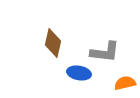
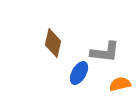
blue ellipse: rotated 70 degrees counterclockwise
orange semicircle: moved 5 px left, 1 px down
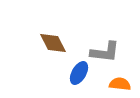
brown diamond: rotated 40 degrees counterclockwise
orange semicircle: rotated 20 degrees clockwise
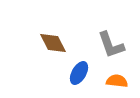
gray L-shape: moved 6 px right, 7 px up; rotated 64 degrees clockwise
orange semicircle: moved 3 px left, 3 px up
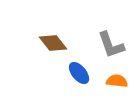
brown diamond: rotated 12 degrees counterclockwise
blue ellipse: rotated 70 degrees counterclockwise
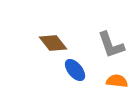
blue ellipse: moved 4 px left, 3 px up
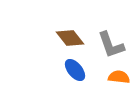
brown diamond: moved 17 px right, 5 px up
orange semicircle: moved 2 px right, 4 px up
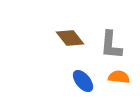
gray L-shape: rotated 24 degrees clockwise
blue ellipse: moved 8 px right, 11 px down
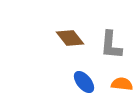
orange semicircle: moved 3 px right, 7 px down
blue ellipse: moved 1 px right, 1 px down
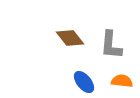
orange semicircle: moved 3 px up
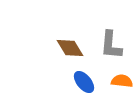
brown diamond: moved 10 px down; rotated 8 degrees clockwise
